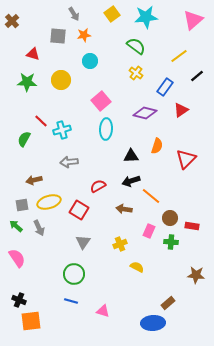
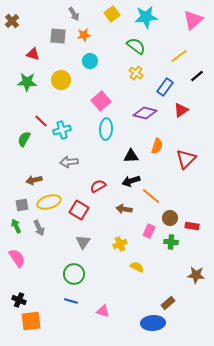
green arrow at (16, 226): rotated 24 degrees clockwise
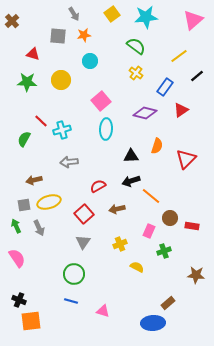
gray square at (22, 205): moved 2 px right
brown arrow at (124, 209): moved 7 px left; rotated 21 degrees counterclockwise
red square at (79, 210): moved 5 px right, 4 px down; rotated 18 degrees clockwise
green cross at (171, 242): moved 7 px left, 9 px down; rotated 24 degrees counterclockwise
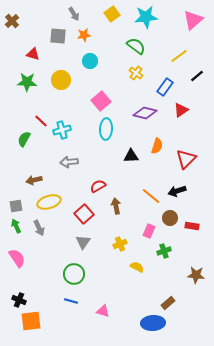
black arrow at (131, 181): moved 46 px right, 10 px down
gray square at (24, 205): moved 8 px left, 1 px down
brown arrow at (117, 209): moved 1 px left, 3 px up; rotated 91 degrees clockwise
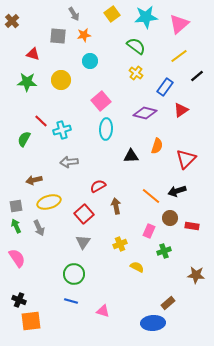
pink triangle at (193, 20): moved 14 px left, 4 px down
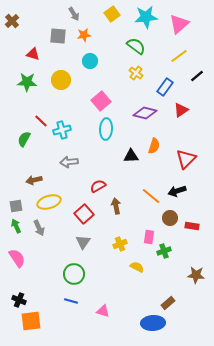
orange semicircle at (157, 146): moved 3 px left
pink rectangle at (149, 231): moved 6 px down; rotated 16 degrees counterclockwise
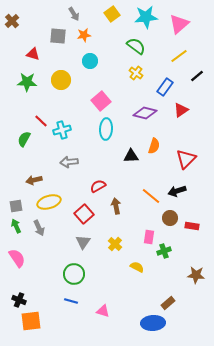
yellow cross at (120, 244): moved 5 px left; rotated 24 degrees counterclockwise
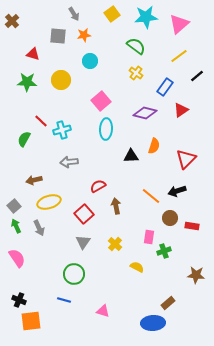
gray square at (16, 206): moved 2 px left; rotated 32 degrees counterclockwise
blue line at (71, 301): moved 7 px left, 1 px up
